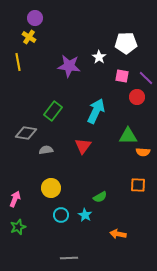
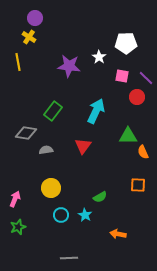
orange semicircle: rotated 64 degrees clockwise
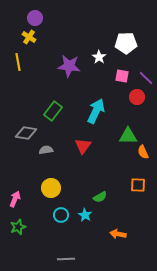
gray line: moved 3 px left, 1 px down
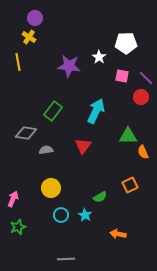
red circle: moved 4 px right
orange square: moved 8 px left; rotated 28 degrees counterclockwise
pink arrow: moved 2 px left
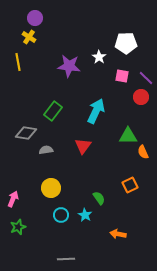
green semicircle: moved 1 px left, 1 px down; rotated 96 degrees counterclockwise
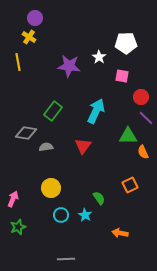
purple line: moved 40 px down
gray semicircle: moved 3 px up
orange arrow: moved 2 px right, 1 px up
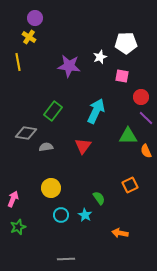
white star: moved 1 px right; rotated 16 degrees clockwise
orange semicircle: moved 3 px right, 1 px up
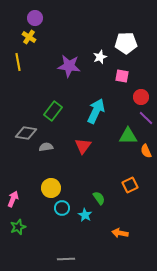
cyan circle: moved 1 px right, 7 px up
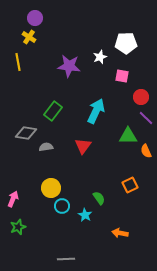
cyan circle: moved 2 px up
